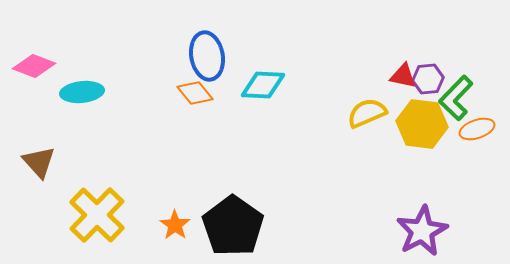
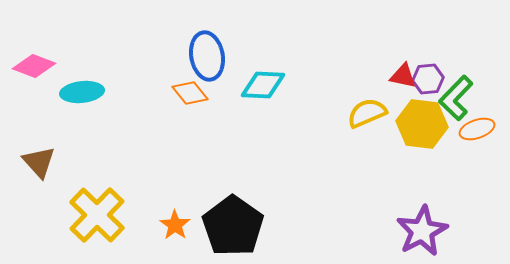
orange diamond: moved 5 px left
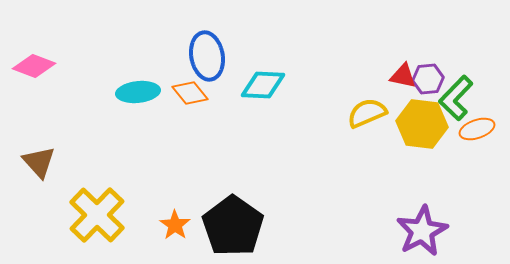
cyan ellipse: moved 56 px right
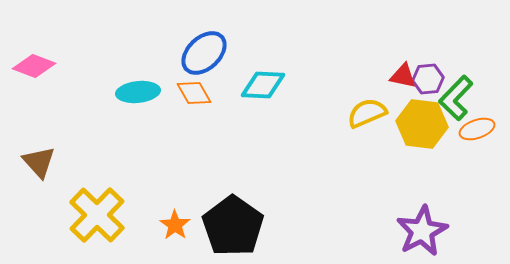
blue ellipse: moved 3 px left, 3 px up; rotated 57 degrees clockwise
orange diamond: moved 4 px right; rotated 9 degrees clockwise
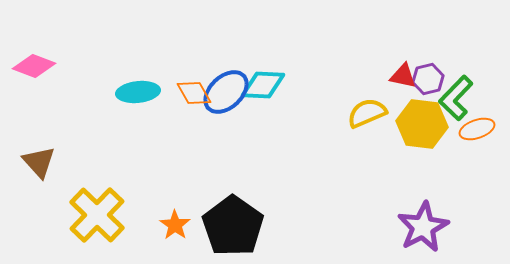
blue ellipse: moved 22 px right, 39 px down
purple hexagon: rotated 8 degrees counterclockwise
purple star: moved 1 px right, 4 px up
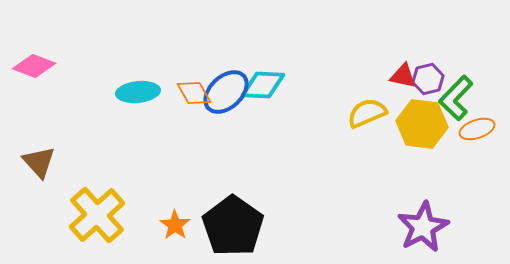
yellow cross: rotated 4 degrees clockwise
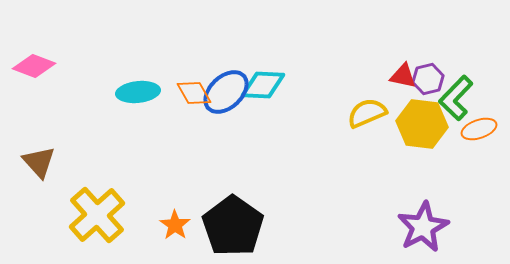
orange ellipse: moved 2 px right
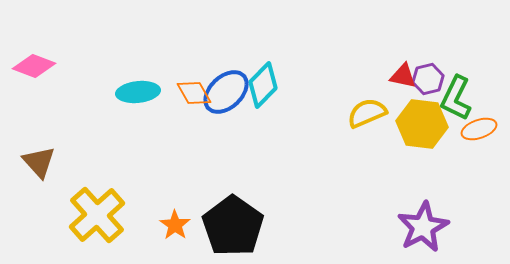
cyan diamond: rotated 48 degrees counterclockwise
green L-shape: rotated 18 degrees counterclockwise
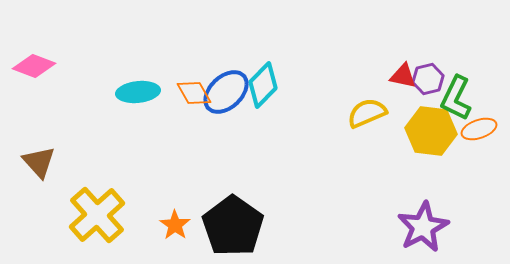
yellow hexagon: moved 9 px right, 7 px down
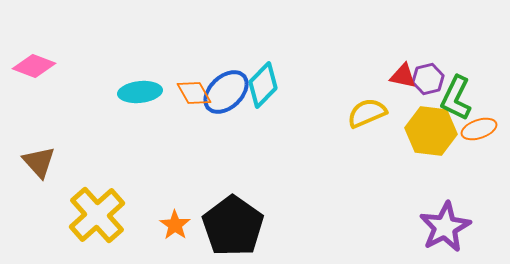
cyan ellipse: moved 2 px right
purple star: moved 22 px right
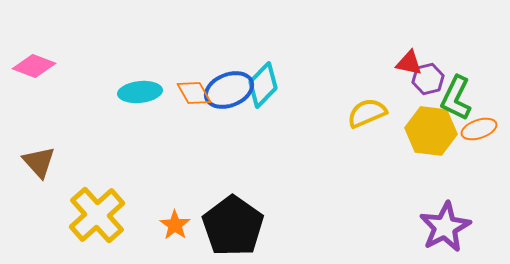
red triangle: moved 6 px right, 13 px up
blue ellipse: moved 3 px right, 2 px up; rotated 21 degrees clockwise
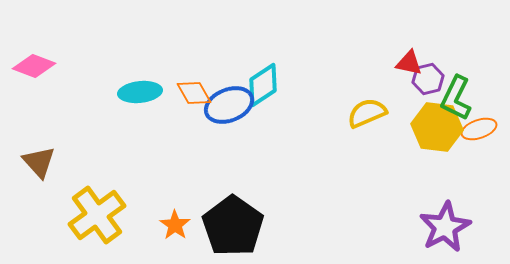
cyan diamond: rotated 12 degrees clockwise
blue ellipse: moved 15 px down
yellow hexagon: moved 6 px right, 4 px up
yellow cross: rotated 6 degrees clockwise
